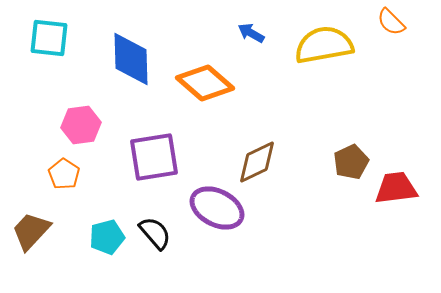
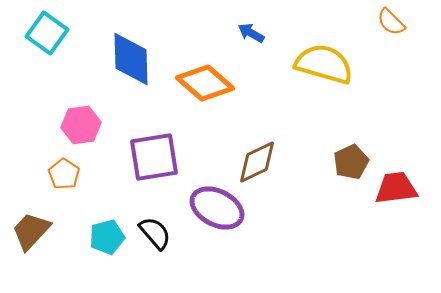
cyan square: moved 2 px left, 5 px up; rotated 30 degrees clockwise
yellow semicircle: moved 19 px down; rotated 26 degrees clockwise
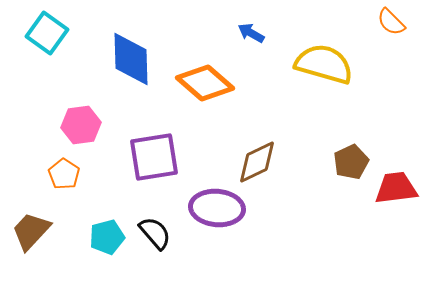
purple ellipse: rotated 22 degrees counterclockwise
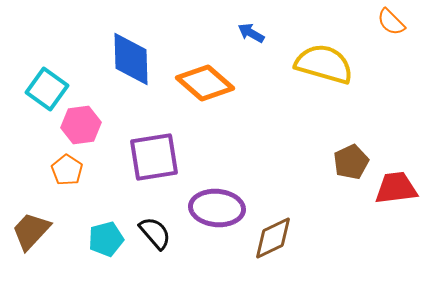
cyan square: moved 56 px down
brown diamond: moved 16 px right, 76 px down
orange pentagon: moved 3 px right, 4 px up
cyan pentagon: moved 1 px left, 2 px down
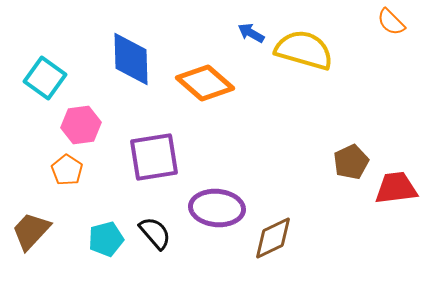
yellow semicircle: moved 20 px left, 14 px up
cyan square: moved 2 px left, 11 px up
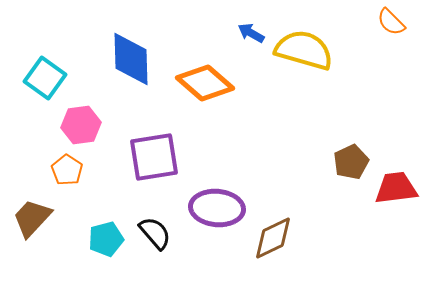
brown trapezoid: moved 1 px right, 13 px up
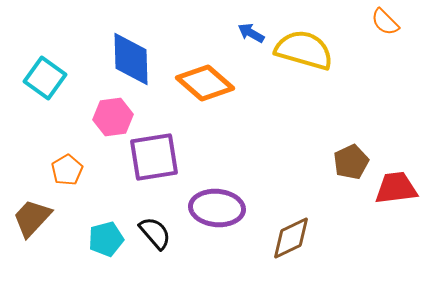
orange semicircle: moved 6 px left
pink hexagon: moved 32 px right, 8 px up
orange pentagon: rotated 8 degrees clockwise
brown diamond: moved 18 px right
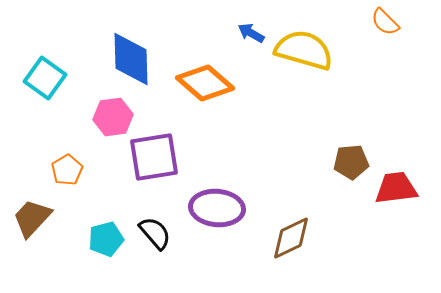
brown pentagon: rotated 20 degrees clockwise
